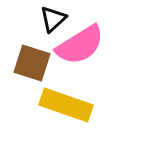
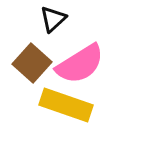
pink semicircle: moved 19 px down
brown square: rotated 24 degrees clockwise
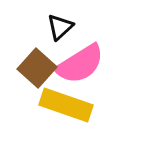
black triangle: moved 7 px right, 8 px down
brown square: moved 5 px right, 5 px down
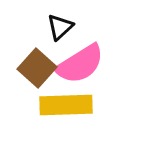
yellow rectangle: rotated 21 degrees counterclockwise
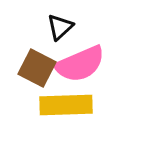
pink semicircle: rotated 9 degrees clockwise
brown square: rotated 15 degrees counterclockwise
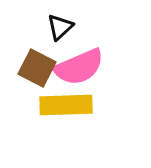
pink semicircle: moved 1 px left, 3 px down
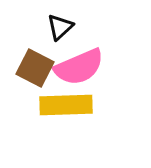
brown square: moved 2 px left
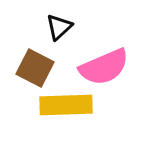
black triangle: moved 1 px left
pink semicircle: moved 25 px right
